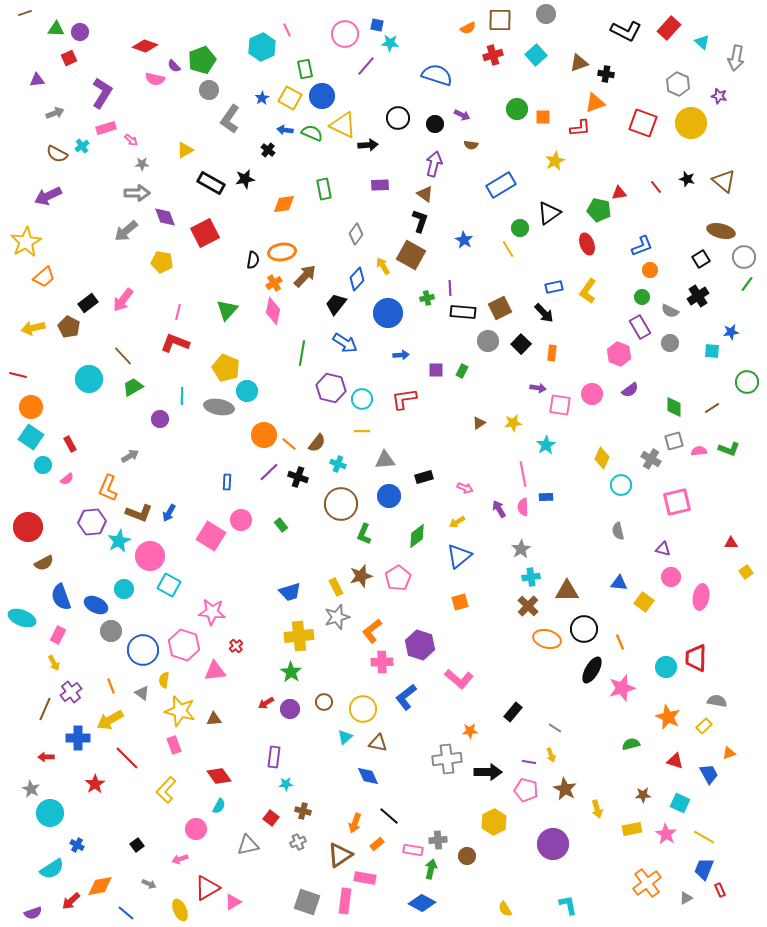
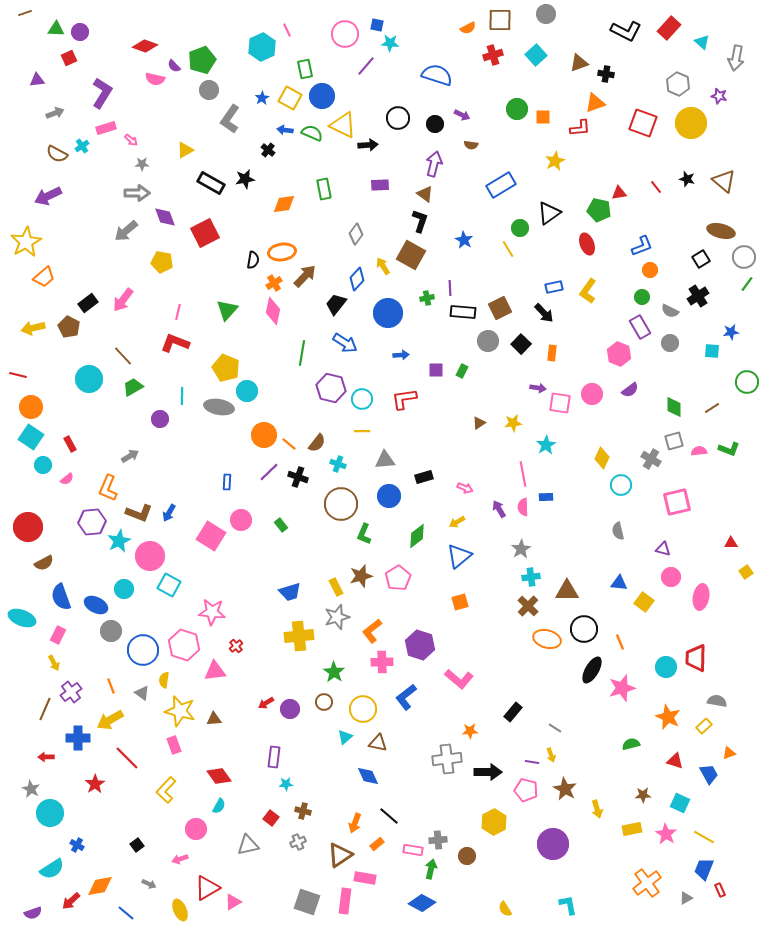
pink square at (560, 405): moved 2 px up
green star at (291, 672): moved 43 px right
purple line at (529, 762): moved 3 px right
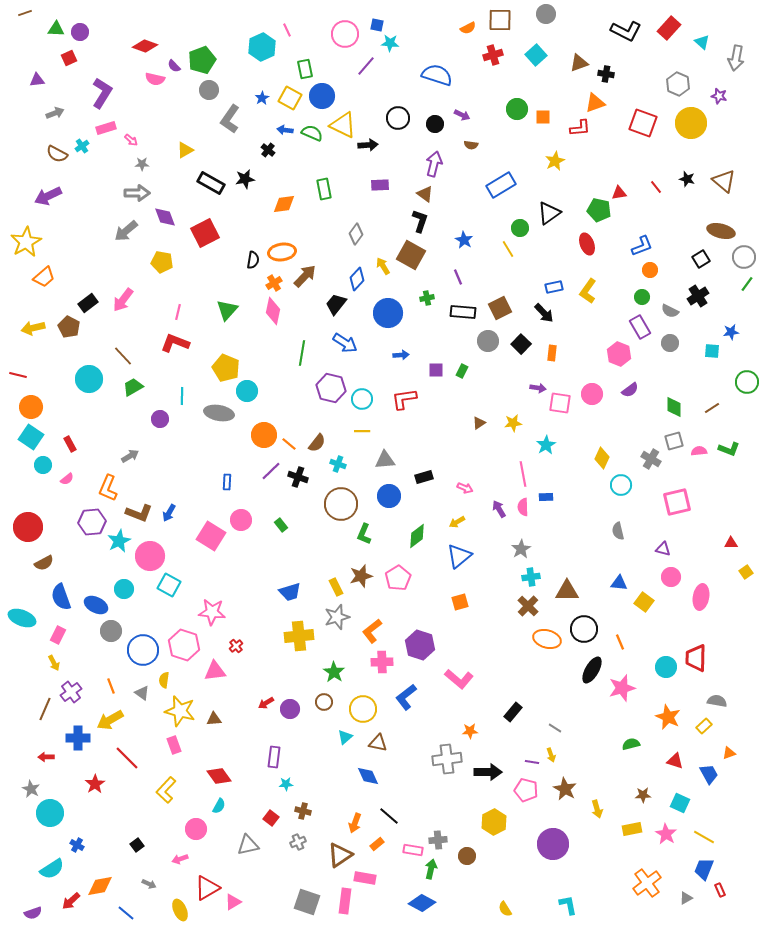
purple line at (450, 288): moved 8 px right, 11 px up; rotated 21 degrees counterclockwise
gray ellipse at (219, 407): moved 6 px down
purple line at (269, 472): moved 2 px right, 1 px up
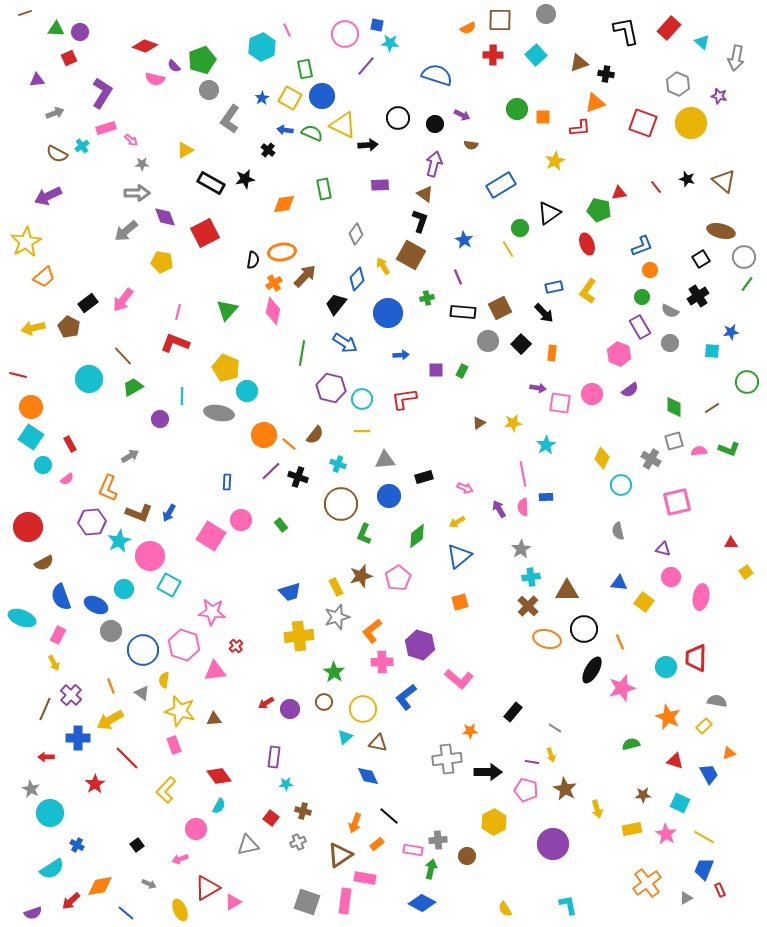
black L-shape at (626, 31): rotated 128 degrees counterclockwise
red cross at (493, 55): rotated 18 degrees clockwise
brown semicircle at (317, 443): moved 2 px left, 8 px up
purple cross at (71, 692): moved 3 px down; rotated 10 degrees counterclockwise
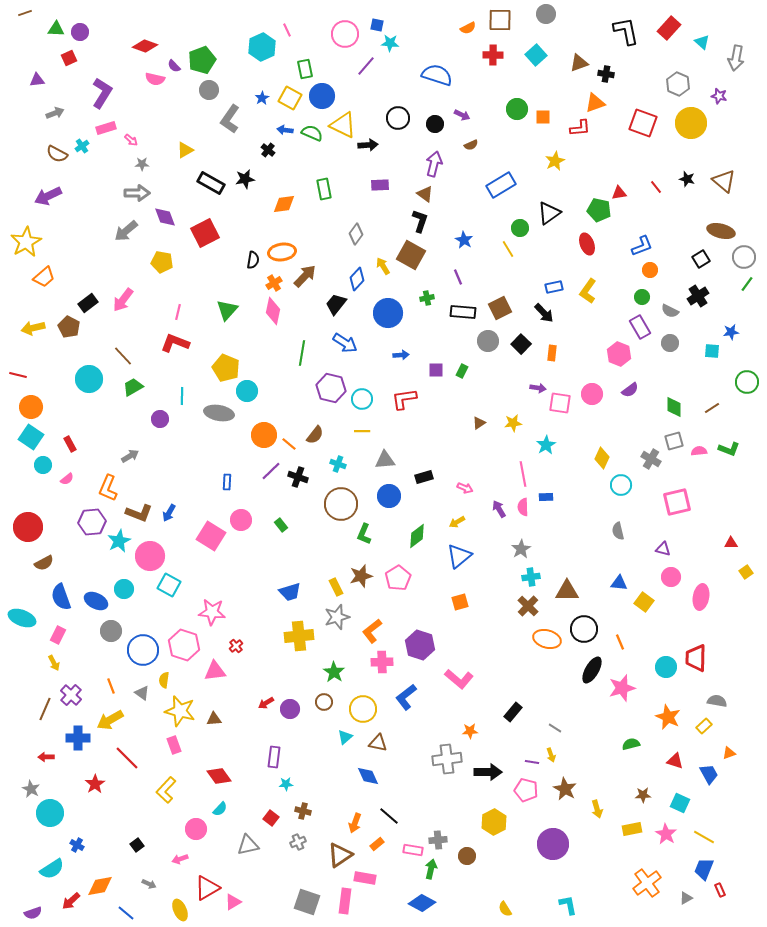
brown semicircle at (471, 145): rotated 32 degrees counterclockwise
blue ellipse at (96, 605): moved 4 px up
cyan semicircle at (219, 806): moved 1 px right, 3 px down; rotated 14 degrees clockwise
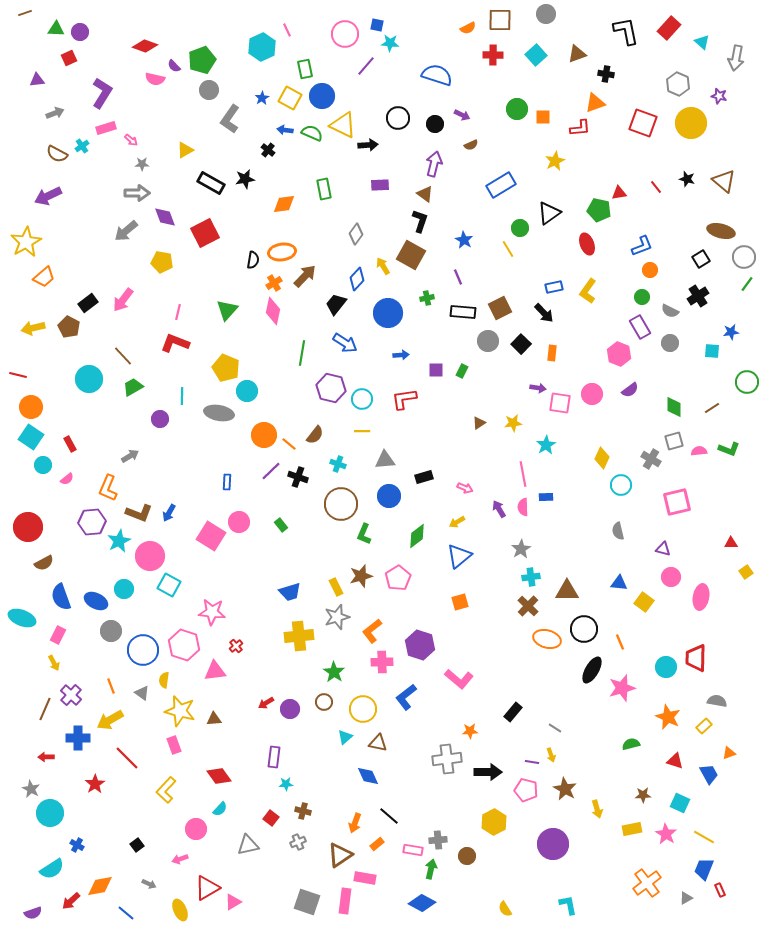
brown triangle at (579, 63): moved 2 px left, 9 px up
pink circle at (241, 520): moved 2 px left, 2 px down
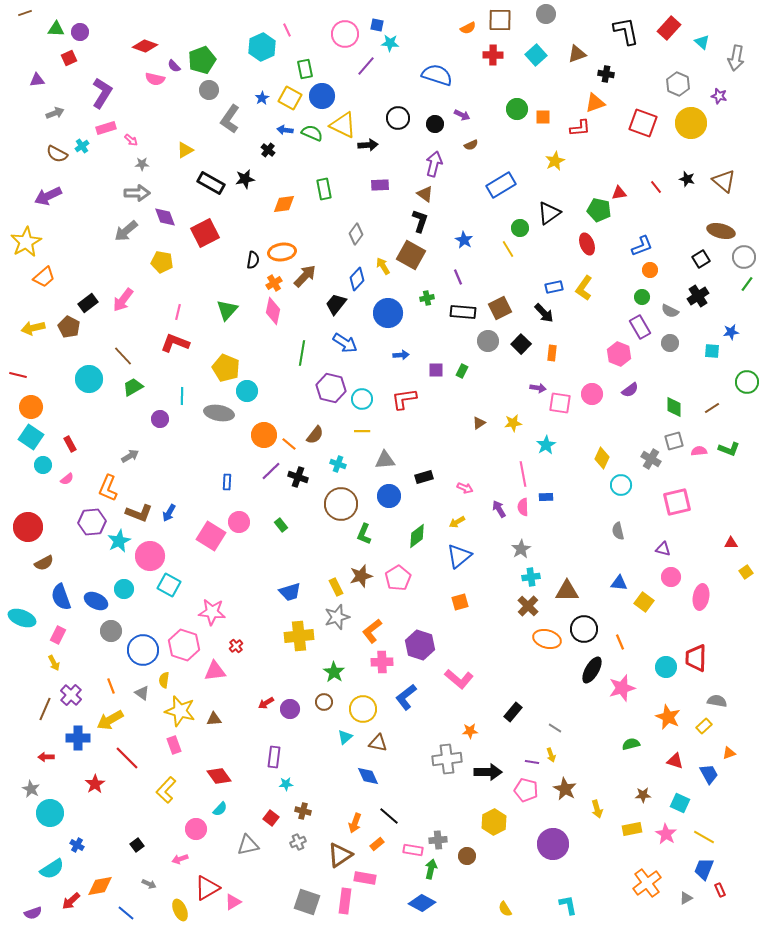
yellow L-shape at (588, 291): moved 4 px left, 3 px up
